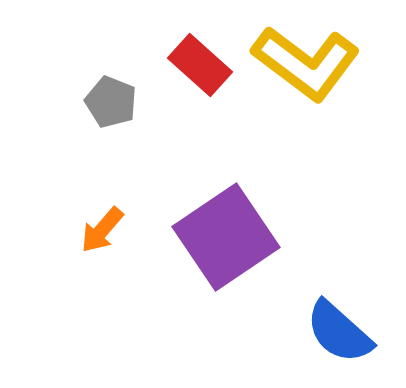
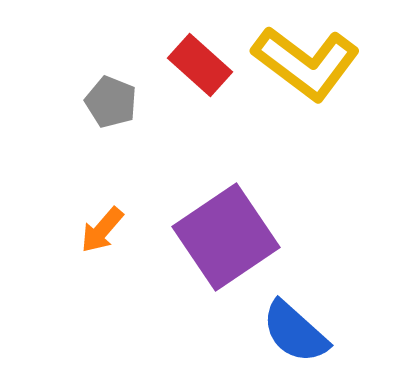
blue semicircle: moved 44 px left
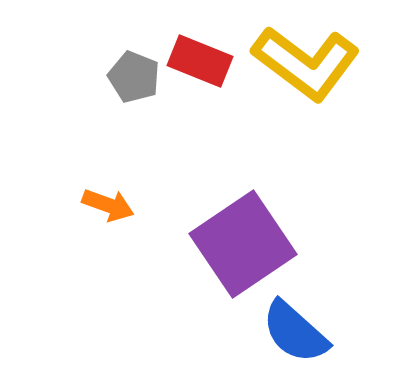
red rectangle: moved 4 px up; rotated 20 degrees counterclockwise
gray pentagon: moved 23 px right, 25 px up
orange arrow: moved 6 px right, 25 px up; rotated 111 degrees counterclockwise
purple square: moved 17 px right, 7 px down
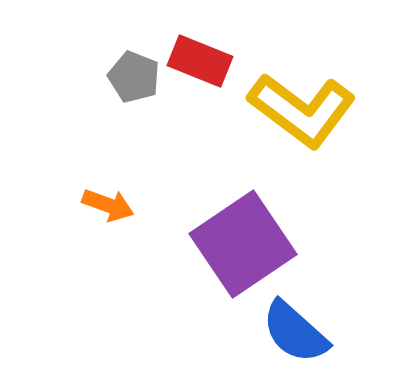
yellow L-shape: moved 4 px left, 47 px down
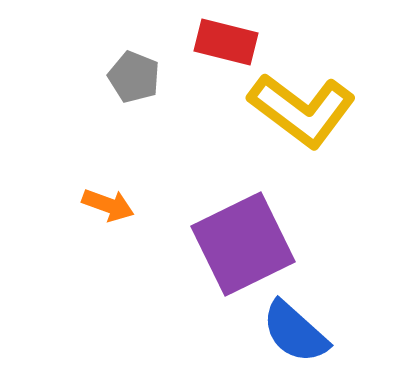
red rectangle: moved 26 px right, 19 px up; rotated 8 degrees counterclockwise
purple square: rotated 8 degrees clockwise
